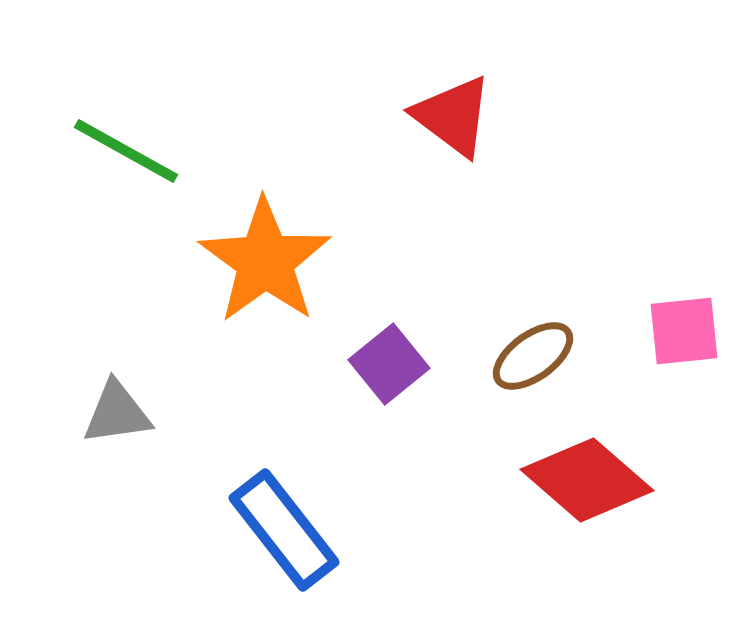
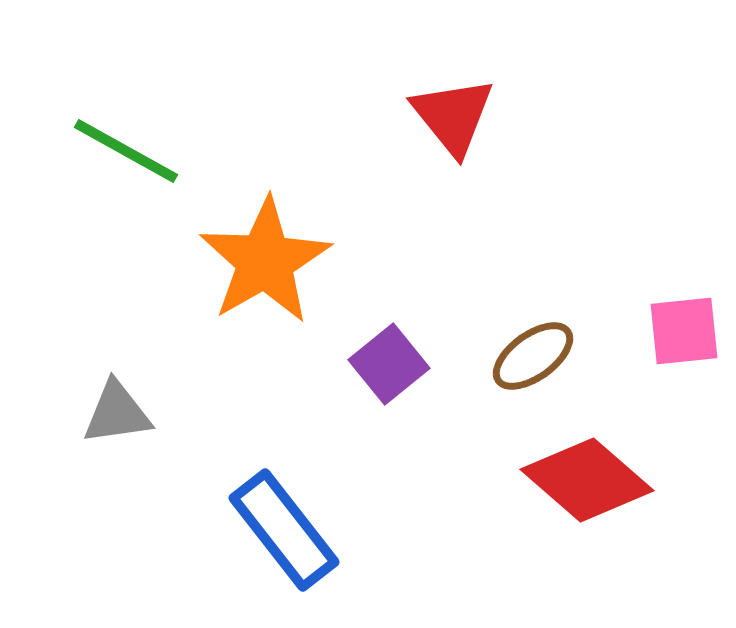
red triangle: rotated 14 degrees clockwise
orange star: rotated 6 degrees clockwise
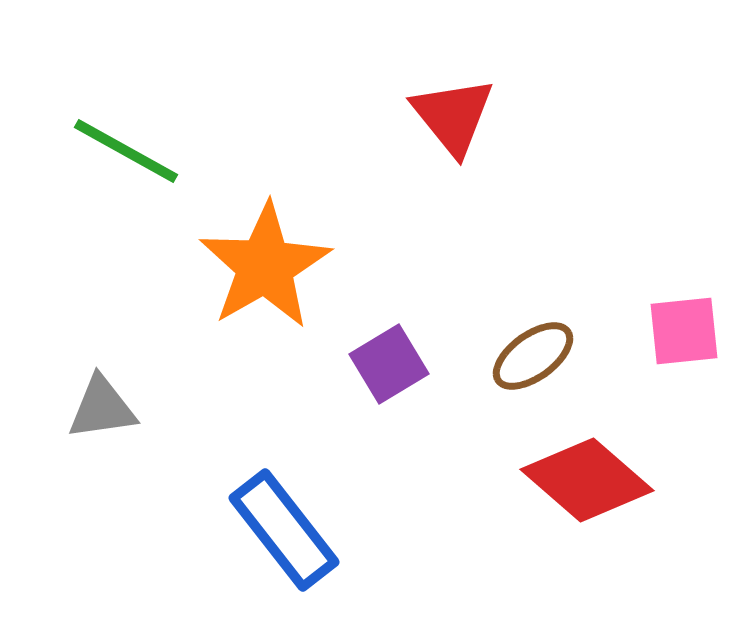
orange star: moved 5 px down
purple square: rotated 8 degrees clockwise
gray triangle: moved 15 px left, 5 px up
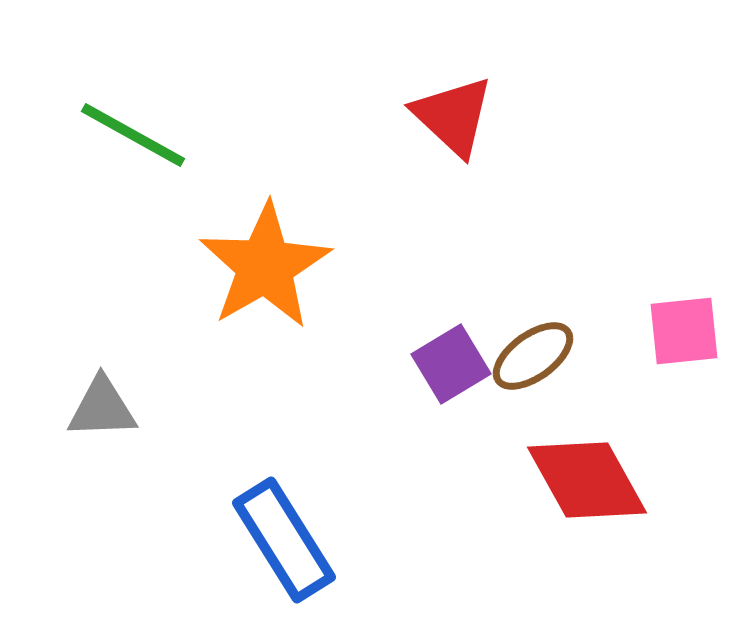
red triangle: rotated 8 degrees counterclockwise
green line: moved 7 px right, 16 px up
purple square: moved 62 px right
gray triangle: rotated 6 degrees clockwise
red diamond: rotated 20 degrees clockwise
blue rectangle: moved 10 px down; rotated 6 degrees clockwise
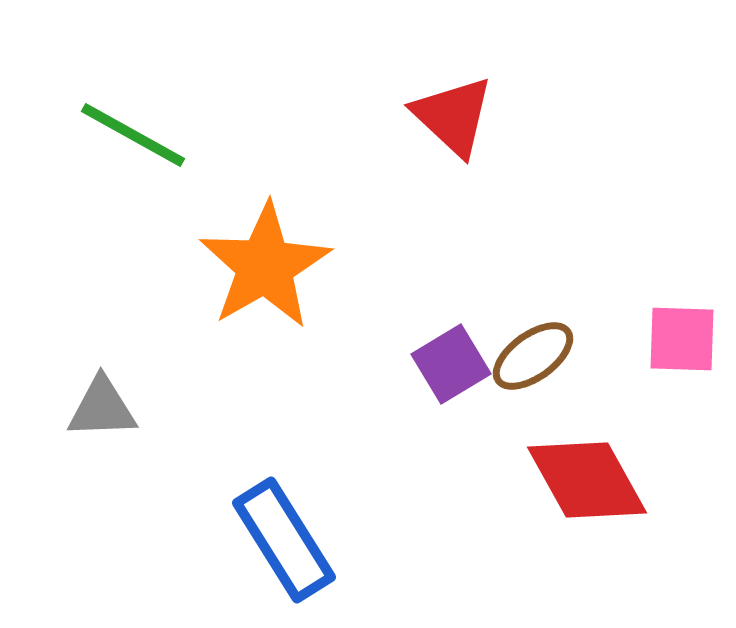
pink square: moved 2 px left, 8 px down; rotated 8 degrees clockwise
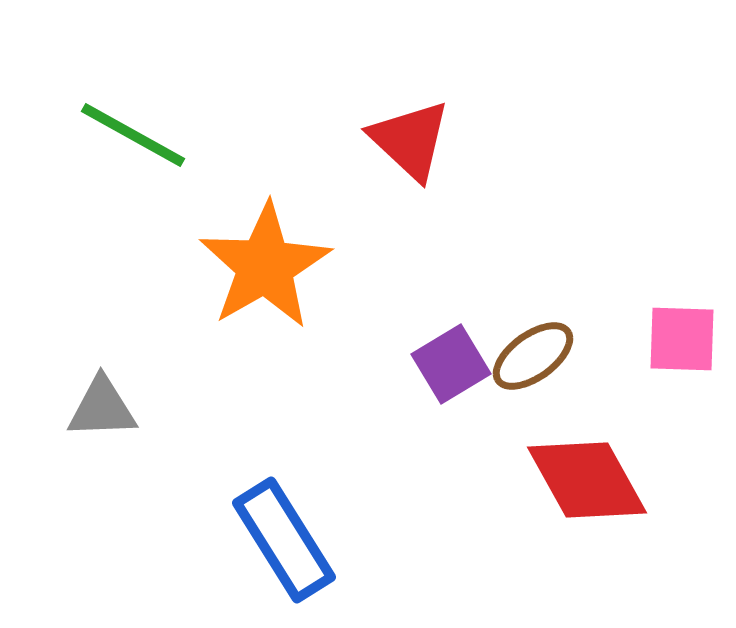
red triangle: moved 43 px left, 24 px down
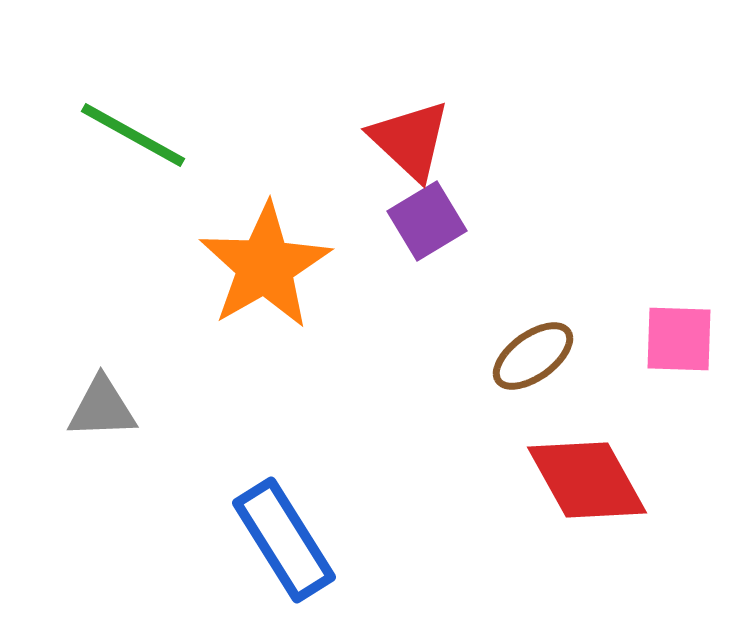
pink square: moved 3 px left
purple square: moved 24 px left, 143 px up
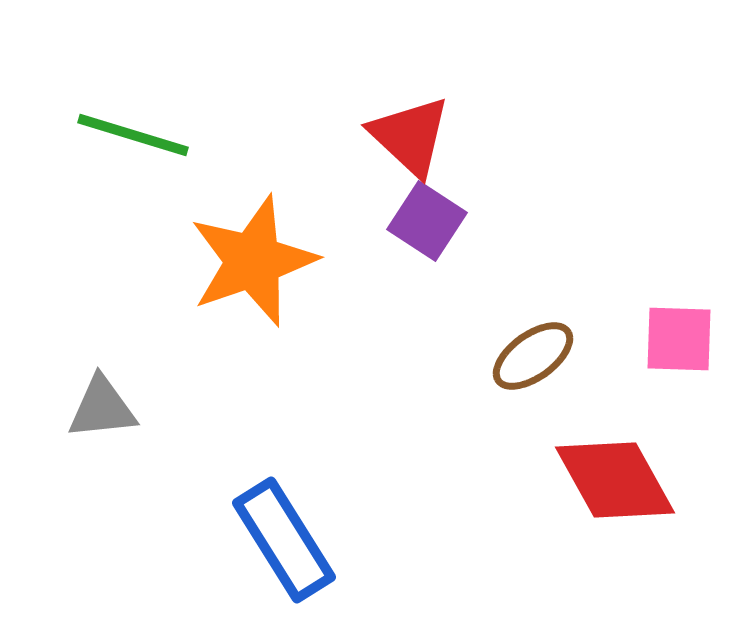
green line: rotated 12 degrees counterclockwise
red triangle: moved 4 px up
purple square: rotated 26 degrees counterclockwise
orange star: moved 12 px left, 5 px up; rotated 11 degrees clockwise
gray triangle: rotated 4 degrees counterclockwise
red diamond: moved 28 px right
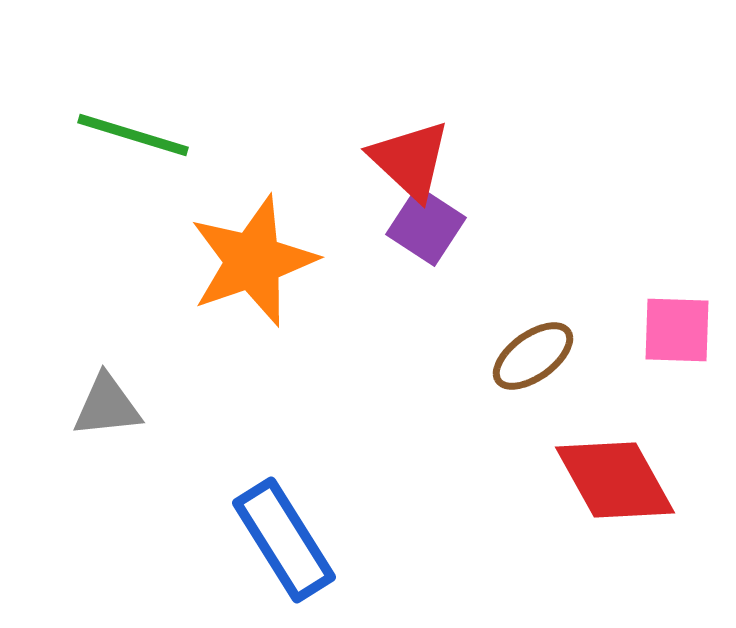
red triangle: moved 24 px down
purple square: moved 1 px left, 5 px down
pink square: moved 2 px left, 9 px up
gray triangle: moved 5 px right, 2 px up
